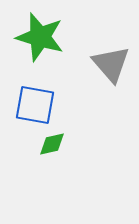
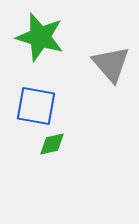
blue square: moved 1 px right, 1 px down
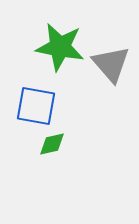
green star: moved 20 px right, 10 px down; rotated 6 degrees counterclockwise
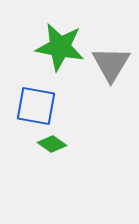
gray triangle: rotated 12 degrees clockwise
green diamond: rotated 48 degrees clockwise
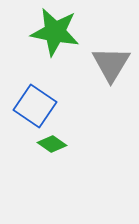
green star: moved 5 px left, 15 px up
blue square: moved 1 px left; rotated 24 degrees clockwise
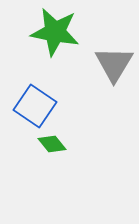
gray triangle: moved 3 px right
green diamond: rotated 16 degrees clockwise
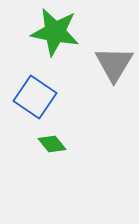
blue square: moved 9 px up
